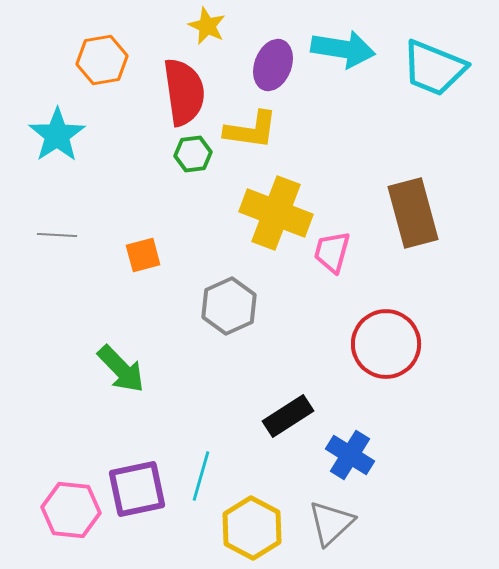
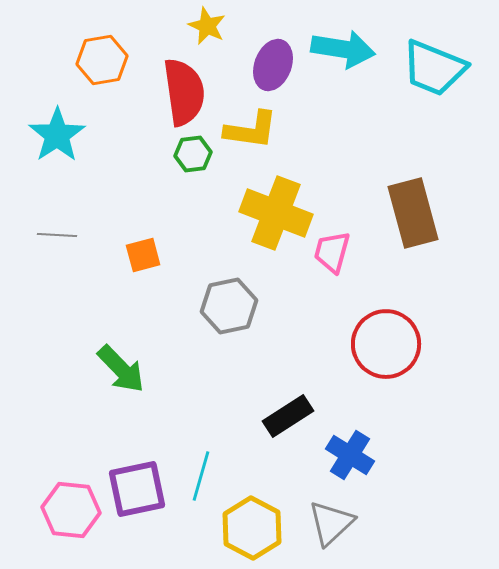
gray hexagon: rotated 12 degrees clockwise
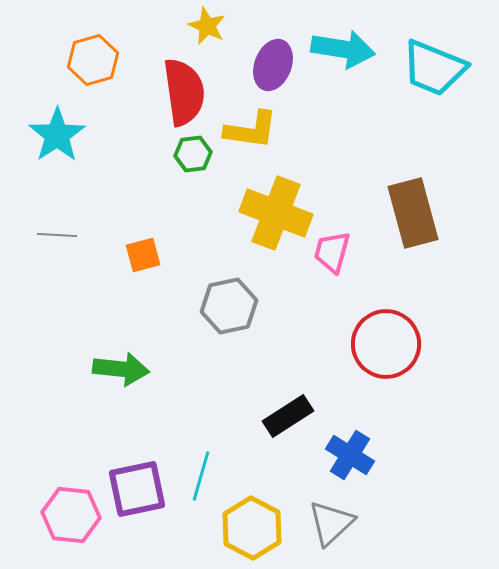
orange hexagon: moved 9 px left; rotated 6 degrees counterclockwise
green arrow: rotated 40 degrees counterclockwise
pink hexagon: moved 5 px down
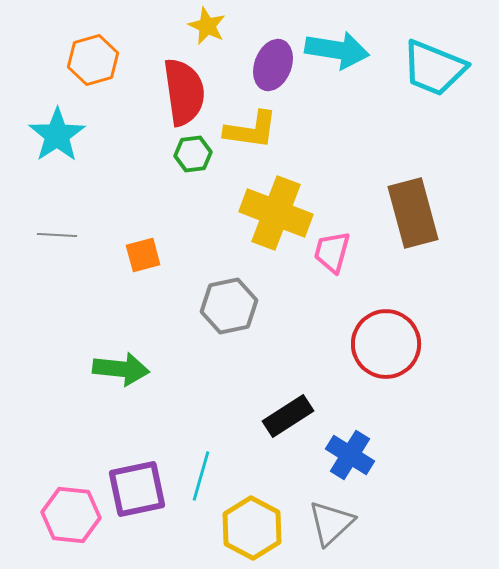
cyan arrow: moved 6 px left, 1 px down
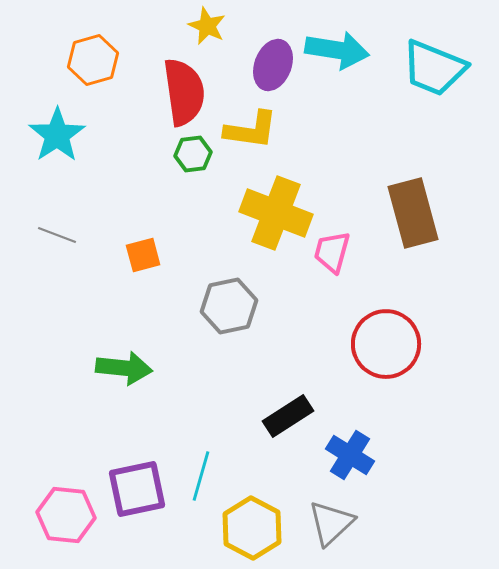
gray line: rotated 18 degrees clockwise
green arrow: moved 3 px right, 1 px up
pink hexagon: moved 5 px left
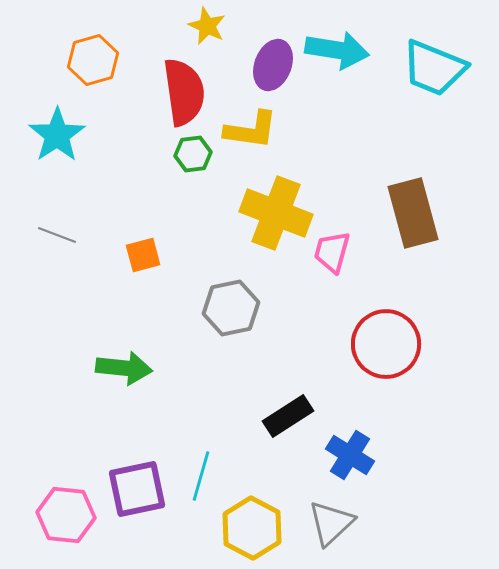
gray hexagon: moved 2 px right, 2 px down
